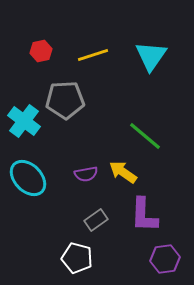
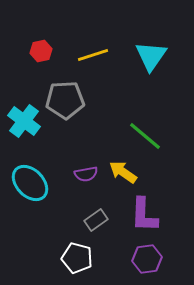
cyan ellipse: moved 2 px right, 5 px down
purple hexagon: moved 18 px left
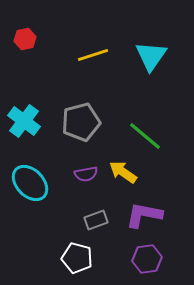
red hexagon: moved 16 px left, 12 px up
gray pentagon: moved 16 px right, 22 px down; rotated 12 degrees counterclockwise
purple L-shape: rotated 99 degrees clockwise
gray rectangle: rotated 15 degrees clockwise
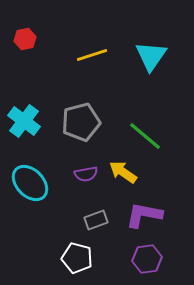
yellow line: moved 1 px left
